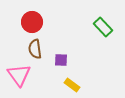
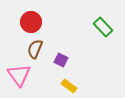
red circle: moved 1 px left
brown semicircle: rotated 30 degrees clockwise
purple square: rotated 24 degrees clockwise
yellow rectangle: moved 3 px left, 1 px down
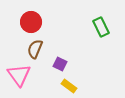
green rectangle: moved 2 px left; rotated 18 degrees clockwise
purple square: moved 1 px left, 4 px down
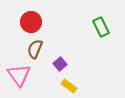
purple square: rotated 24 degrees clockwise
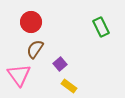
brown semicircle: rotated 12 degrees clockwise
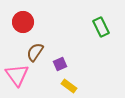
red circle: moved 8 px left
brown semicircle: moved 3 px down
purple square: rotated 16 degrees clockwise
pink triangle: moved 2 px left
